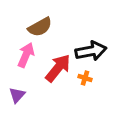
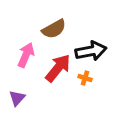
brown semicircle: moved 14 px right, 2 px down
purple triangle: moved 3 px down
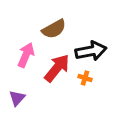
red arrow: moved 1 px left
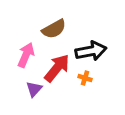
purple triangle: moved 17 px right, 9 px up
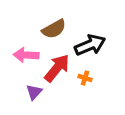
black arrow: moved 1 px left, 6 px up; rotated 12 degrees counterclockwise
pink arrow: rotated 110 degrees counterclockwise
purple triangle: moved 3 px down
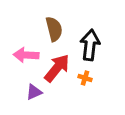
brown semicircle: rotated 75 degrees counterclockwise
black arrow: rotated 60 degrees counterclockwise
purple triangle: rotated 24 degrees clockwise
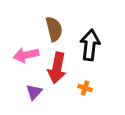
pink arrow: rotated 15 degrees counterclockwise
red arrow: rotated 152 degrees clockwise
orange cross: moved 10 px down
purple triangle: rotated 24 degrees counterclockwise
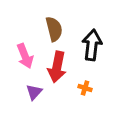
black arrow: moved 2 px right
pink arrow: moved 1 px left, 1 px down; rotated 100 degrees counterclockwise
red arrow: moved 1 px up
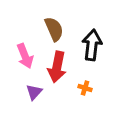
brown semicircle: rotated 10 degrees counterclockwise
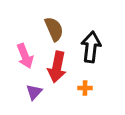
black arrow: moved 1 px left, 2 px down
orange cross: rotated 16 degrees counterclockwise
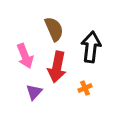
orange cross: rotated 24 degrees counterclockwise
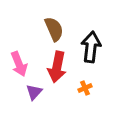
pink arrow: moved 6 px left, 8 px down
